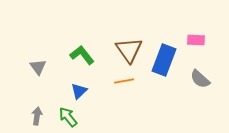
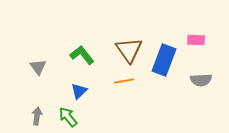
gray semicircle: moved 1 px right, 1 px down; rotated 45 degrees counterclockwise
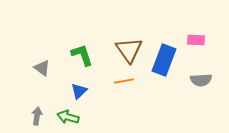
green L-shape: rotated 20 degrees clockwise
gray triangle: moved 4 px right, 1 px down; rotated 18 degrees counterclockwise
green arrow: rotated 35 degrees counterclockwise
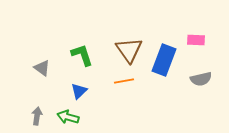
gray semicircle: moved 1 px up; rotated 10 degrees counterclockwise
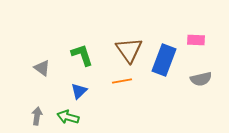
orange line: moved 2 px left
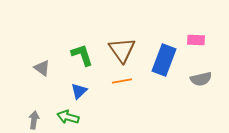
brown triangle: moved 7 px left
gray arrow: moved 3 px left, 4 px down
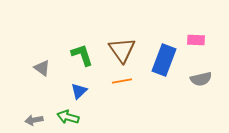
gray arrow: rotated 108 degrees counterclockwise
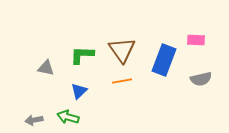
green L-shape: rotated 70 degrees counterclockwise
gray triangle: moved 4 px right; rotated 24 degrees counterclockwise
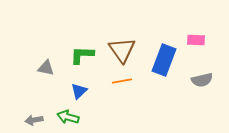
gray semicircle: moved 1 px right, 1 px down
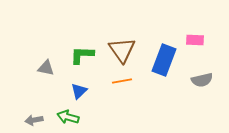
pink rectangle: moved 1 px left
